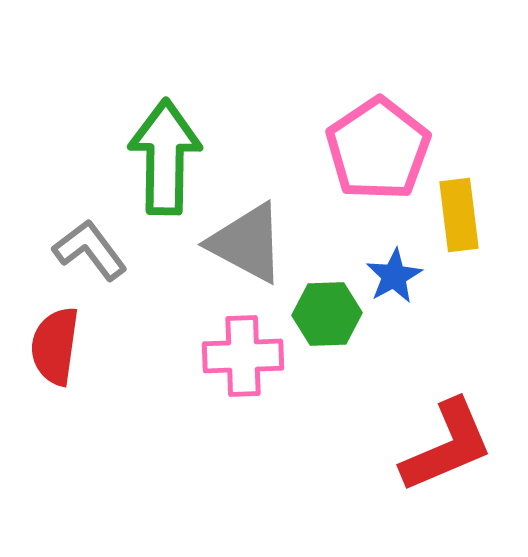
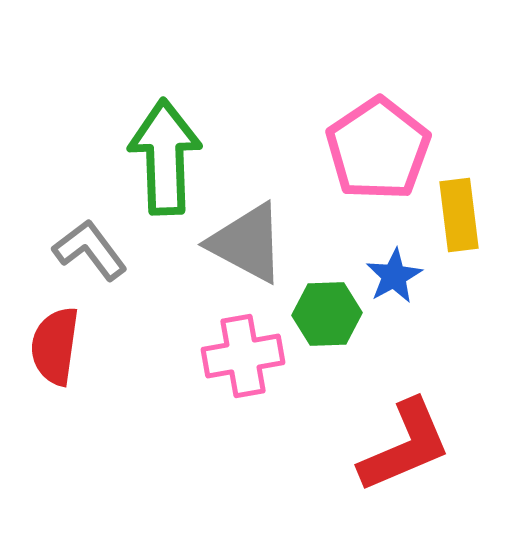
green arrow: rotated 3 degrees counterclockwise
pink cross: rotated 8 degrees counterclockwise
red L-shape: moved 42 px left
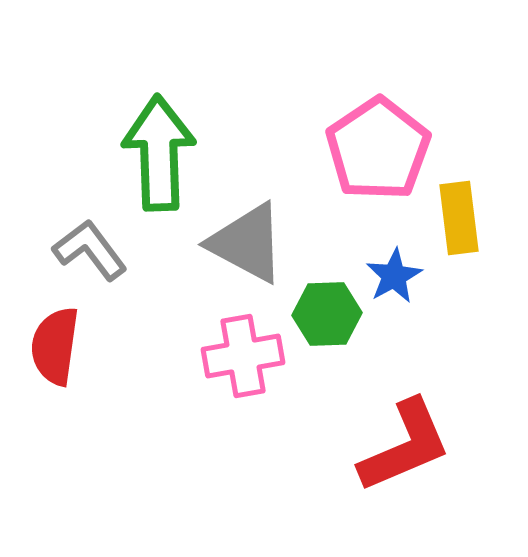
green arrow: moved 6 px left, 4 px up
yellow rectangle: moved 3 px down
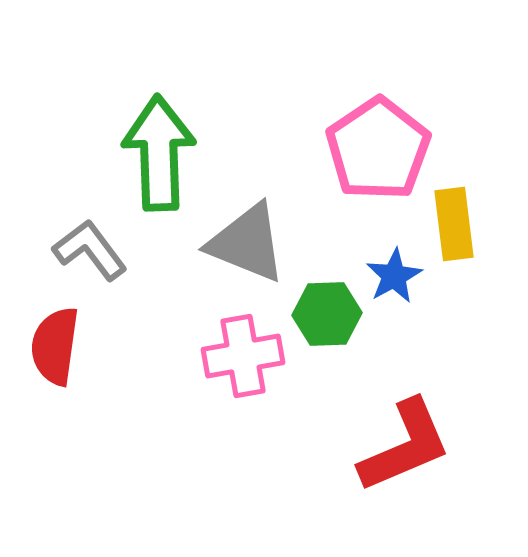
yellow rectangle: moved 5 px left, 6 px down
gray triangle: rotated 6 degrees counterclockwise
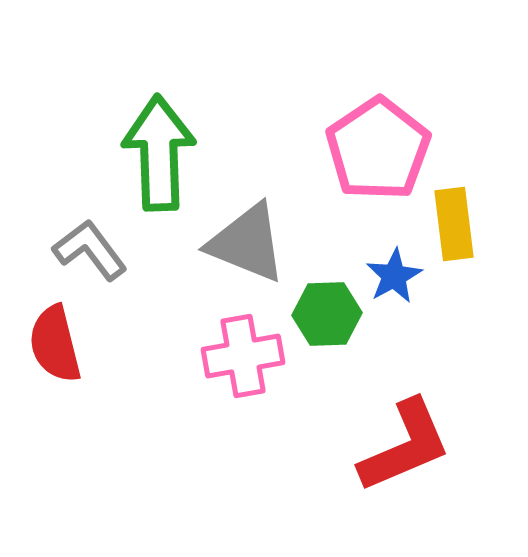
red semicircle: moved 2 px up; rotated 22 degrees counterclockwise
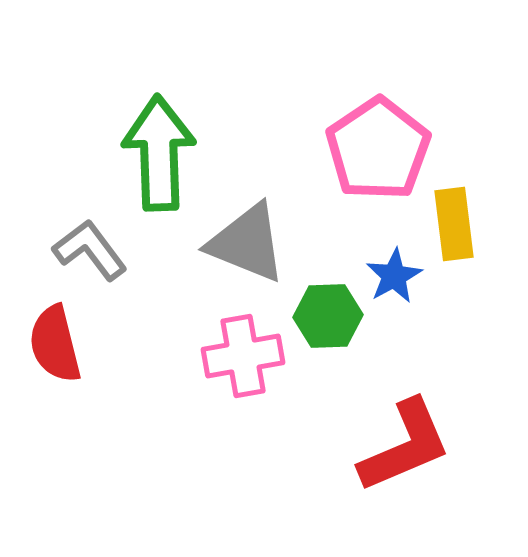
green hexagon: moved 1 px right, 2 px down
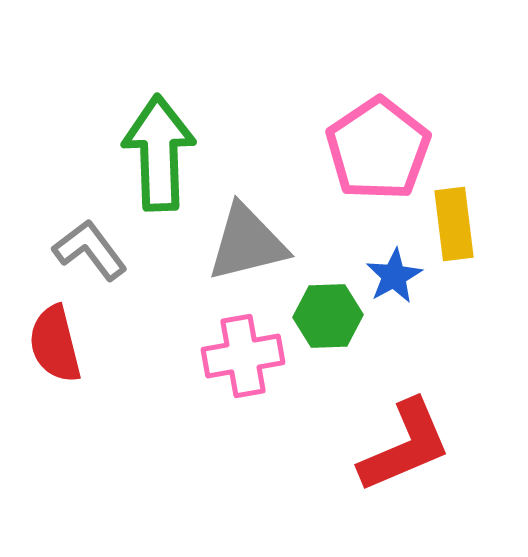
gray triangle: rotated 36 degrees counterclockwise
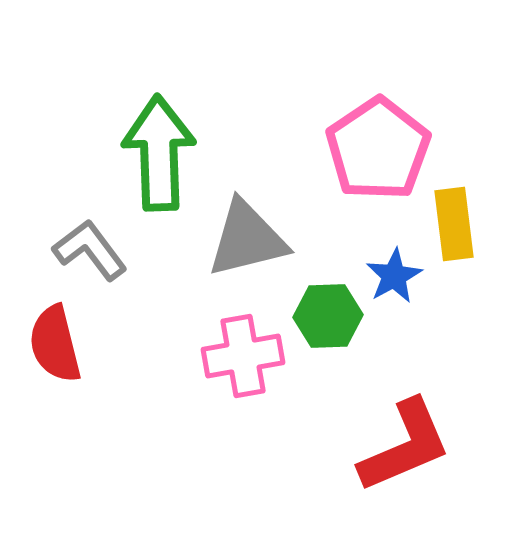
gray triangle: moved 4 px up
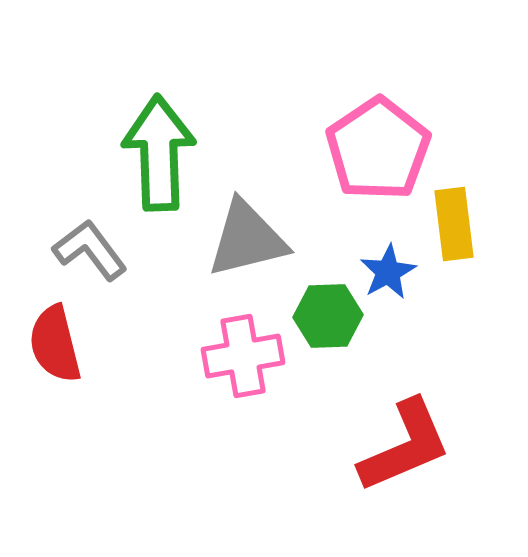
blue star: moved 6 px left, 4 px up
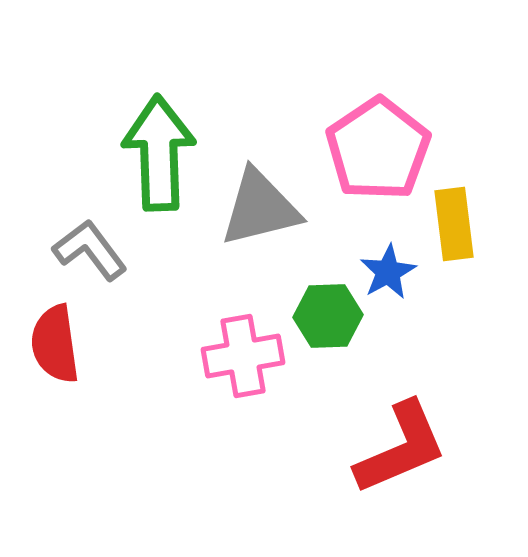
gray triangle: moved 13 px right, 31 px up
red semicircle: rotated 6 degrees clockwise
red L-shape: moved 4 px left, 2 px down
